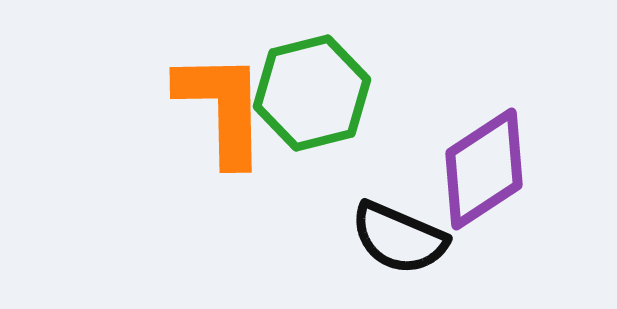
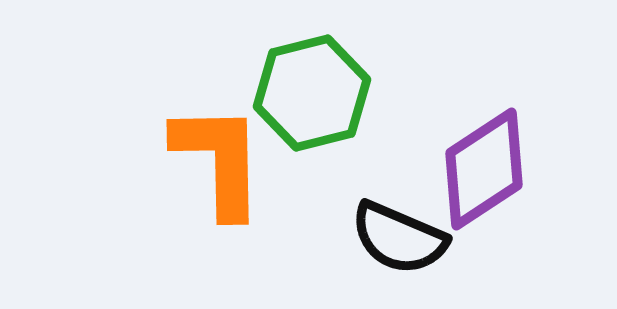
orange L-shape: moved 3 px left, 52 px down
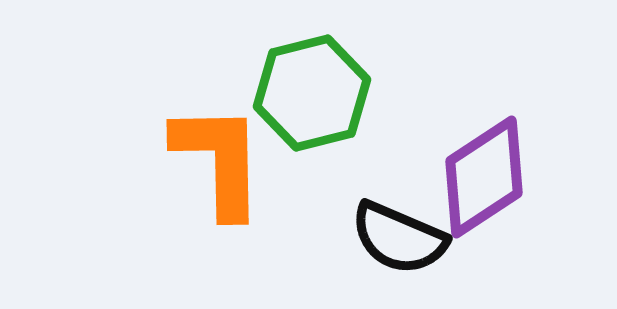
purple diamond: moved 8 px down
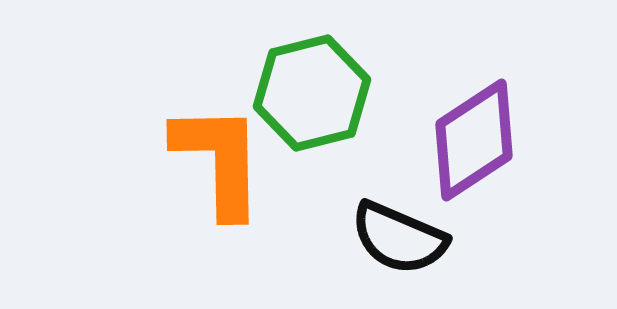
purple diamond: moved 10 px left, 37 px up
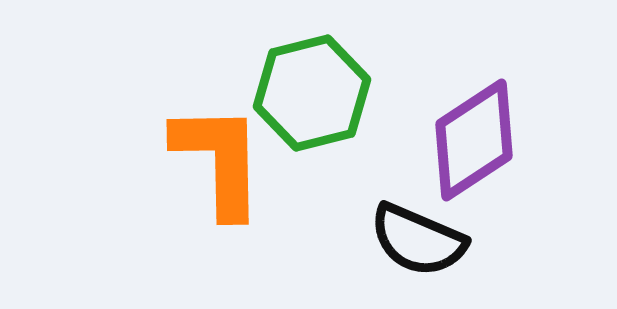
black semicircle: moved 19 px right, 2 px down
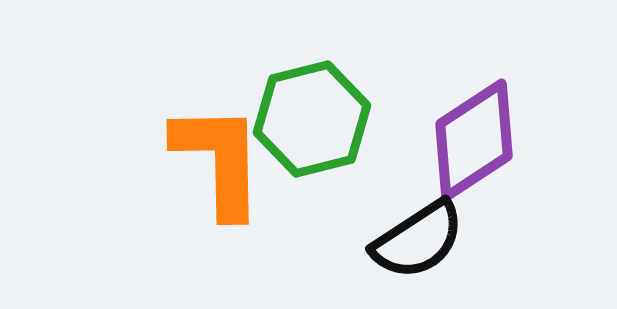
green hexagon: moved 26 px down
black semicircle: rotated 56 degrees counterclockwise
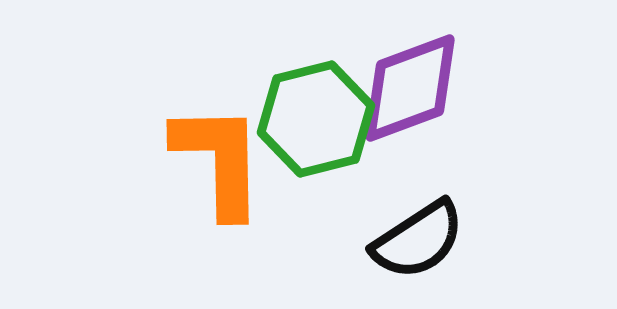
green hexagon: moved 4 px right
purple diamond: moved 64 px left, 52 px up; rotated 13 degrees clockwise
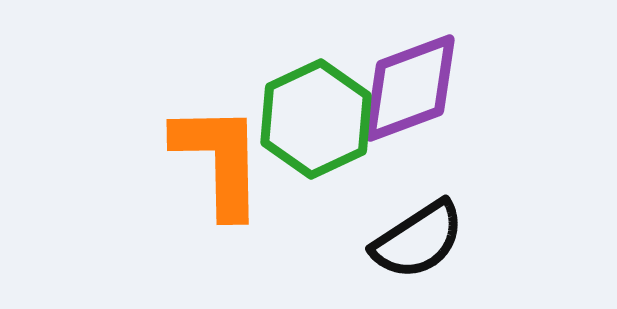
green hexagon: rotated 11 degrees counterclockwise
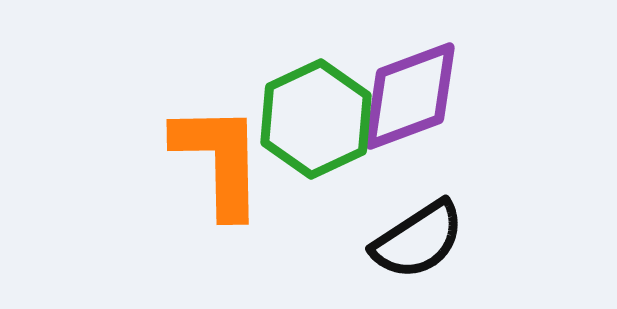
purple diamond: moved 8 px down
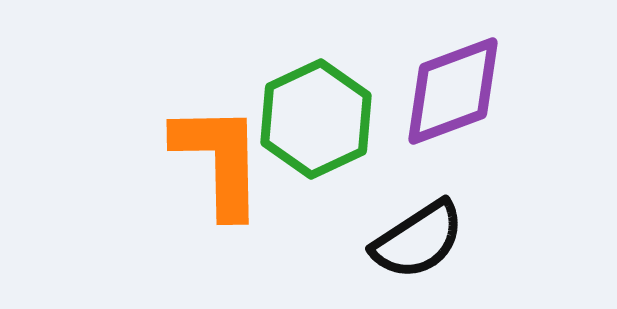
purple diamond: moved 43 px right, 5 px up
